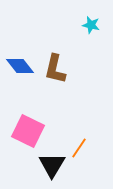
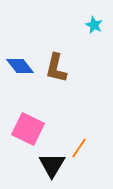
cyan star: moved 3 px right; rotated 12 degrees clockwise
brown L-shape: moved 1 px right, 1 px up
pink square: moved 2 px up
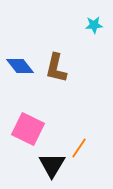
cyan star: rotated 30 degrees counterclockwise
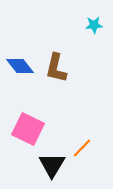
orange line: moved 3 px right; rotated 10 degrees clockwise
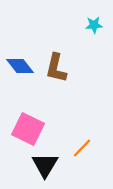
black triangle: moved 7 px left
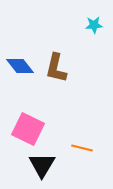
orange line: rotated 60 degrees clockwise
black triangle: moved 3 px left
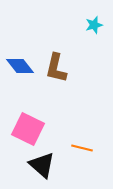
cyan star: rotated 12 degrees counterclockwise
black triangle: rotated 20 degrees counterclockwise
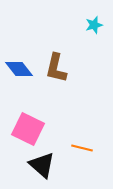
blue diamond: moved 1 px left, 3 px down
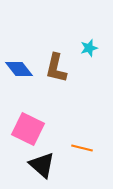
cyan star: moved 5 px left, 23 px down
